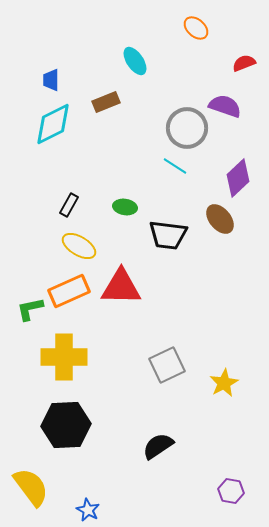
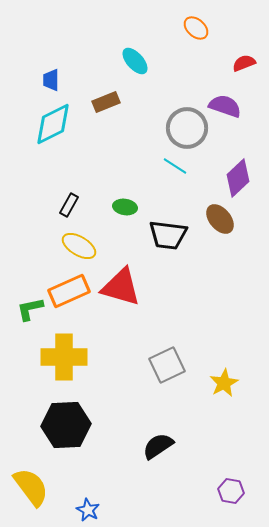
cyan ellipse: rotated 8 degrees counterclockwise
red triangle: rotated 15 degrees clockwise
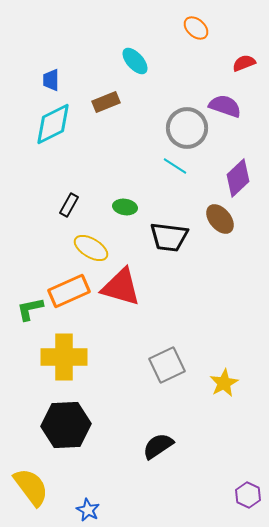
black trapezoid: moved 1 px right, 2 px down
yellow ellipse: moved 12 px right, 2 px down
purple hexagon: moved 17 px right, 4 px down; rotated 15 degrees clockwise
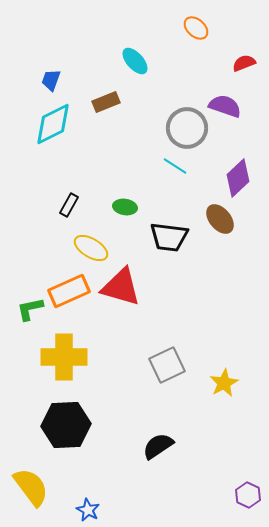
blue trapezoid: rotated 20 degrees clockwise
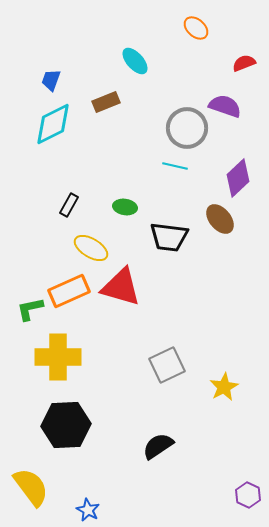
cyan line: rotated 20 degrees counterclockwise
yellow cross: moved 6 px left
yellow star: moved 4 px down
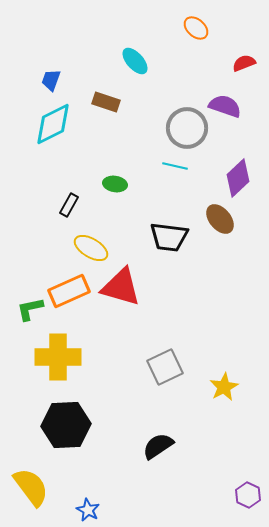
brown rectangle: rotated 40 degrees clockwise
green ellipse: moved 10 px left, 23 px up
gray square: moved 2 px left, 2 px down
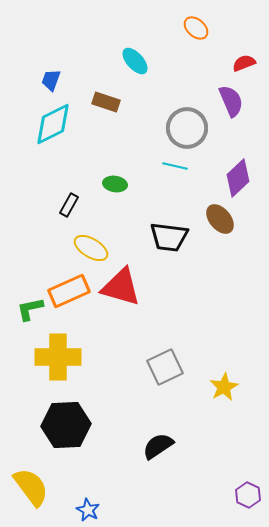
purple semicircle: moved 6 px right, 5 px up; rotated 48 degrees clockwise
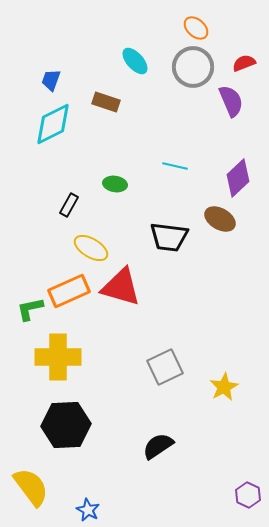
gray circle: moved 6 px right, 61 px up
brown ellipse: rotated 20 degrees counterclockwise
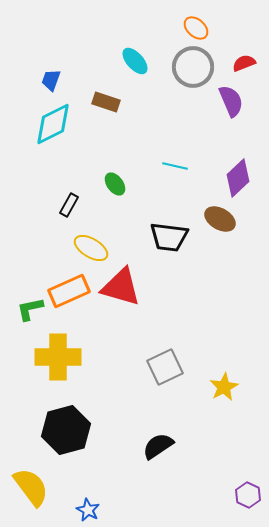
green ellipse: rotated 45 degrees clockwise
black hexagon: moved 5 px down; rotated 12 degrees counterclockwise
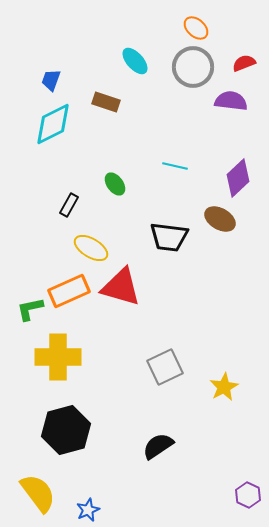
purple semicircle: rotated 60 degrees counterclockwise
yellow semicircle: moved 7 px right, 6 px down
blue star: rotated 20 degrees clockwise
